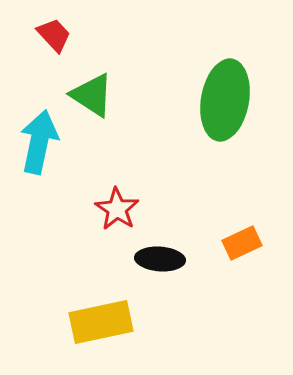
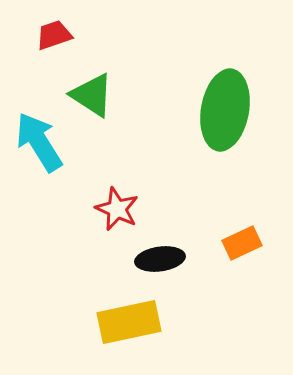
red trapezoid: rotated 66 degrees counterclockwise
green ellipse: moved 10 px down
cyan arrow: rotated 44 degrees counterclockwise
red star: rotated 9 degrees counterclockwise
black ellipse: rotated 12 degrees counterclockwise
yellow rectangle: moved 28 px right
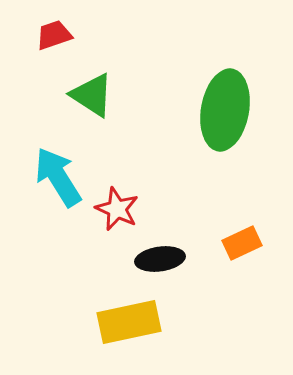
cyan arrow: moved 19 px right, 35 px down
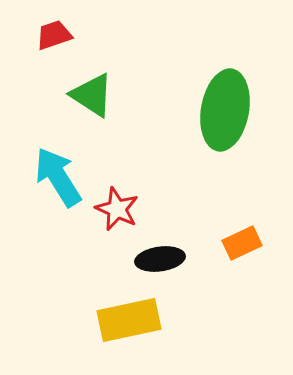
yellow rectangle: moved 2 px up
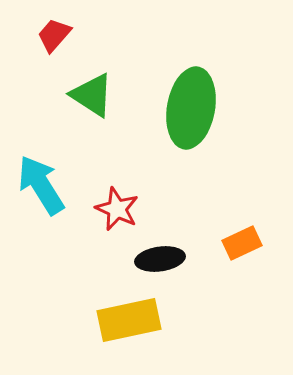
red trapezoid: rotated 30 degrees counterclockwise
green ellipse: moved 34 px left, 2 px up
cyan arrow: moved 17 px left, 8 px down
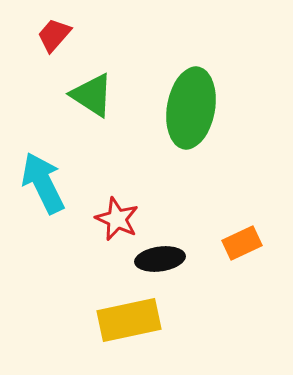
cyan arrow: moved 2 px right, 2 px up; rotated 6 degrees clockwise
red star: moved 10 px down
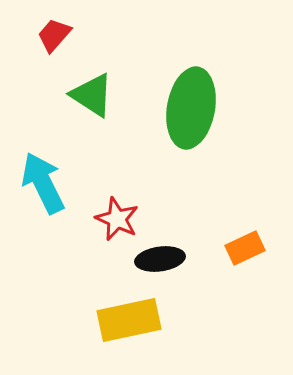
orange rectangle: moved 3 px right, 5 px down
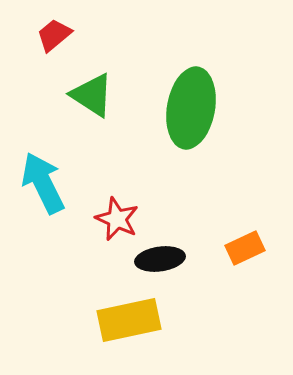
red trapezoid: rotated 9 degrees clockwise
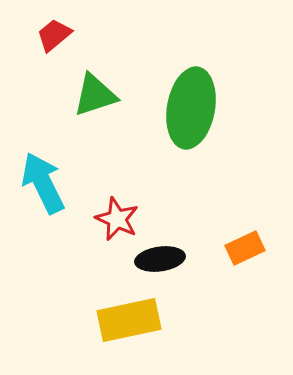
green triangle: moved 3 px right; rotated 51 degrees counterclockwise
